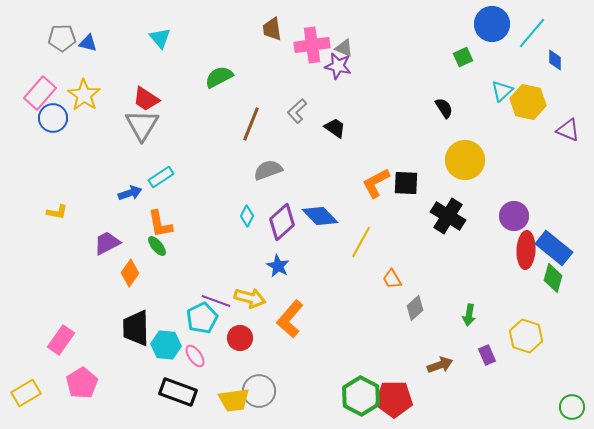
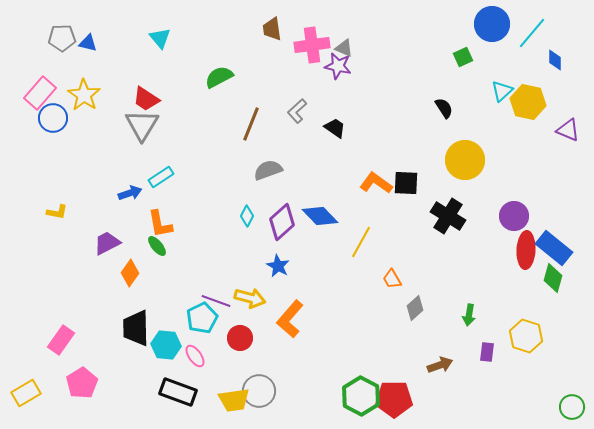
orange L-shape at (376, 183): rotated 64 degrees clockwise
purple rectangle at (487, 355): moved 3 px up; rotated 30 degrees clockwise
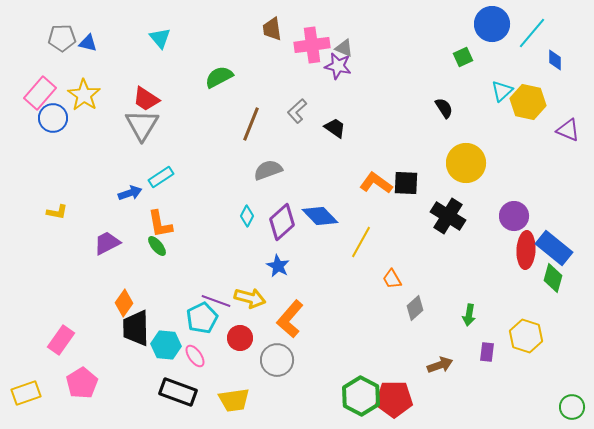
yellow circle at (465, 160): moved 1 px right, 3 px down
orange diamond at (130, 273): moved 6 px left, 30 px down
gray circle at (259, 391): moved 18 px right, 31 px up
yellow rectangle at (26, 393): rotated 12 degrees clockwise
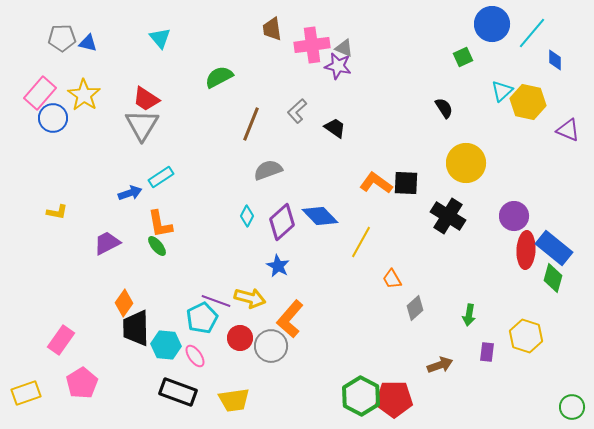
gray circle at (277, 360): moved 6 px left, 14 px up
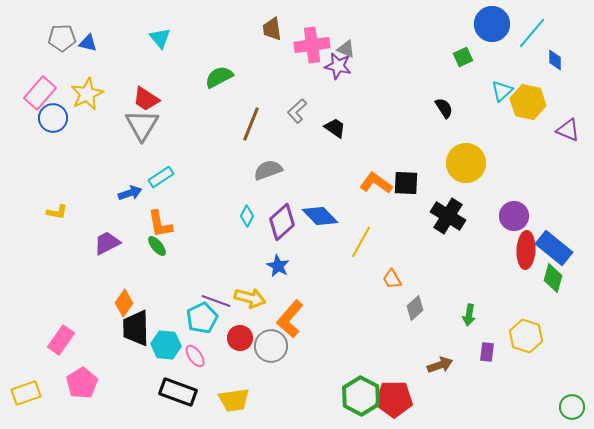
gray triangle at (344, 48): moved 2 px right, 1 px down
yellow star at (84, 95): moved 3 px right, 1 px up; rotated 12 degrees clockwise
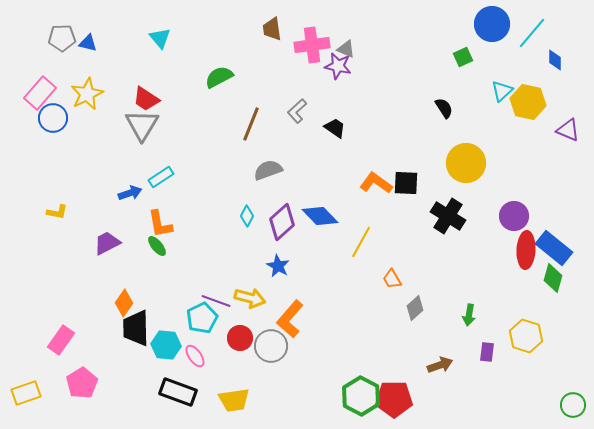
green circle at (572, 407): moved 1 px right, 2 px up
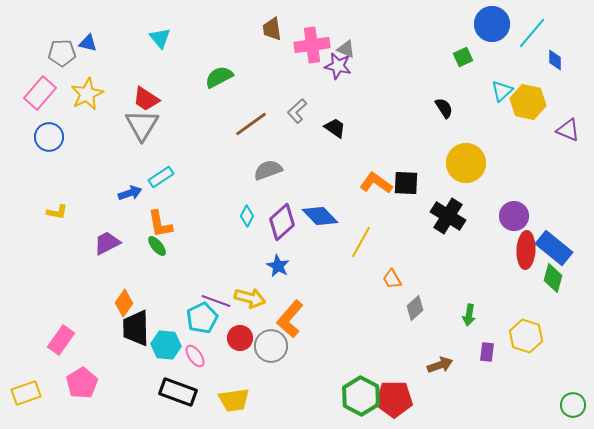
gray pentagon at (62, 38): moved 15 px down
blue circle at (53, 118): moved 4 px left, 19 px down
brown line at (251, 124): rotated 32 degrees clockwise
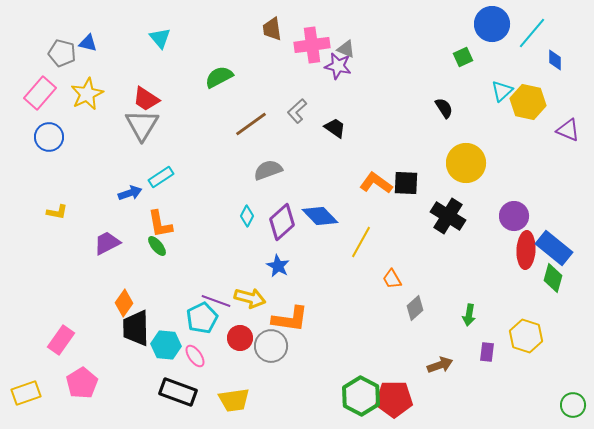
gray pentagon at (62, 53): rotated 16 degrees clockwise
orange L-shape at (290, 319): rotated 123 degrees counterclockwise
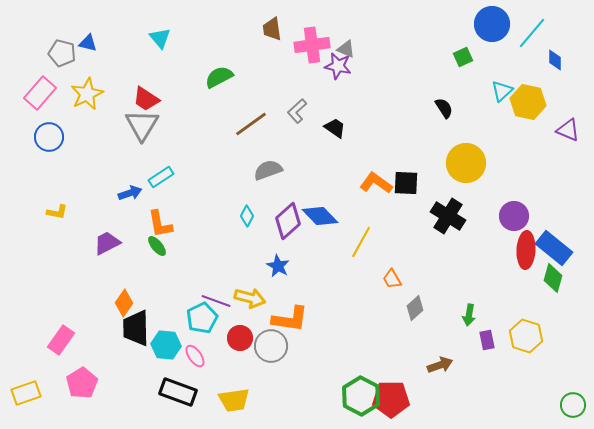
purple diamond at (282, 222): moved 6 px right, 1 px up
purple rectangle at (487, 352): moved 12 px up; rotated 18 degrees counterclockwise
red pentagon at (394, 399): moved 3 px left
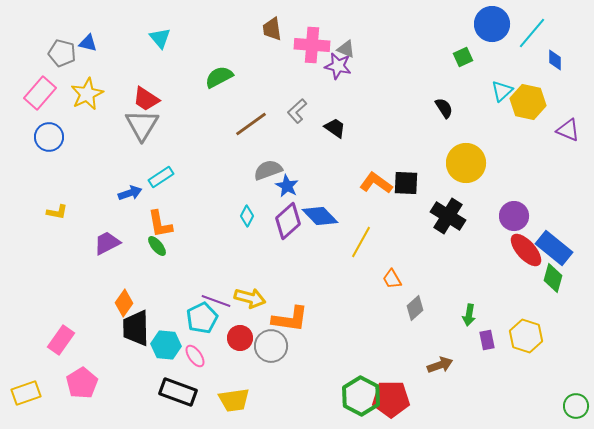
pink cross at (312, 45): rotated 12 degrees clockwise
red ellipse at (526, 250): rotated 45 degrees counterclockwise
blue star at (278, 266): moved 9 px right, 80 px up
green circle at (573, 405): moved 3 px right, 1 px down
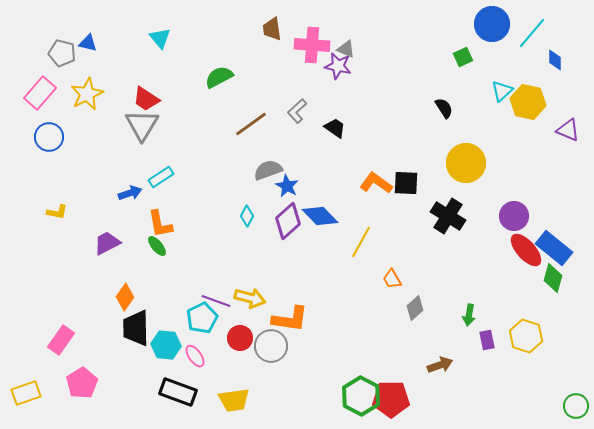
orange diamond at (124, 303): moved 1 px right, 6 px up
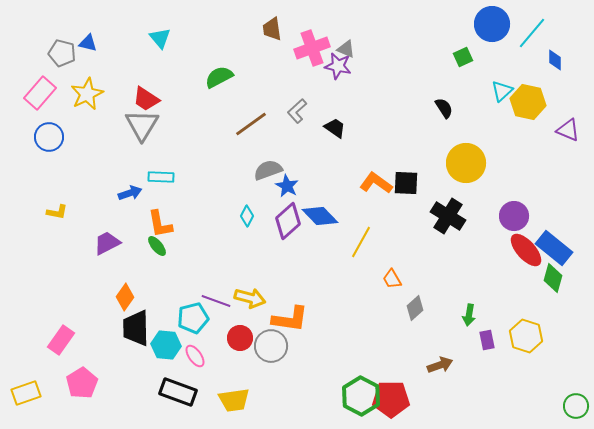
pink cross at (312, 45): moved 3 px down; rotated 24 degrees counterclockwise
cyan rectangle at (161, 177): rotated 35 degrees clockwise
cyan pentagon at (202, 318): moved 9 px left; rotated 12 degrees clockwise
